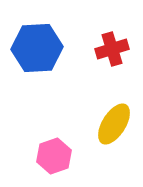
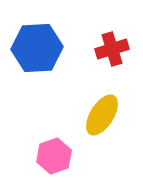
yellow ellipse: moved 12 px left, 9 px up
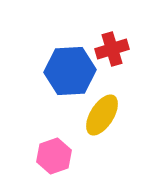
blue hexagon: moved 33 px right, 23 px down
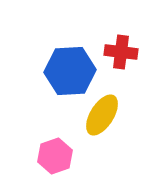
red cross: moved 9 px right, 3 px down; rotated 24 degrees clockwise
pink hexagon: moved 1 px right
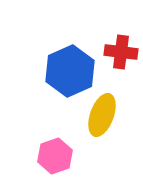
blue hexagon: rotated 21 degrees counterclockwise
yellow ellipse: rotated 12 degrees counterclockwise
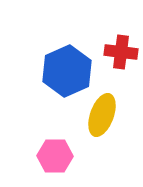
blue hexagon: moved 3 px left
pink hexagon: rotated 20 degrees clockwise
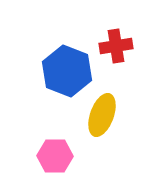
red cross: moved 5 px left, 6 px up; rotated 16 degrees counterclockwise
blue hexagon: rotated 15 degrees counterclockwise
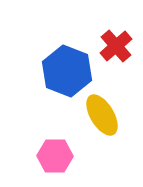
red cross: rotated 32 degrees counterclockwise
yellow ellipse: rotated 51 degrees counterclockwise
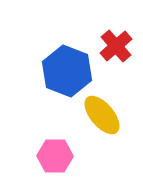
yellow ellipse: rotated 9 degrees counterclockwise
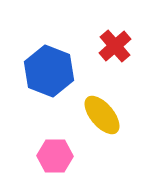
red cross: moved 1 px left
blue hexagon: moved 18 px left
